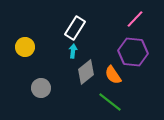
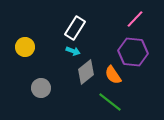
cyan arrow: rotated 104 degrees clockwise
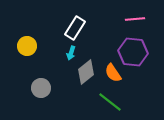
pink line: rotated 42 degrees clockwise
yellow circle: moved 2 px right, 1 px up
cyan arrow: moved 2 px left, 2 px down; rotated 88 degrees clockwise
orange semicircle: moved 2 px up
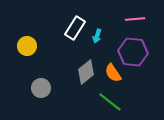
cyan arrow: moved 26 px right, 17 px up
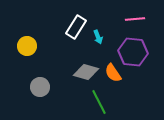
white rectangle: moved 1 px right, 1 px up
cyan arrow: moved 1 px right, 1 px down; rotated 40 degrees counterclockwise
gray diamond: rotated 55 degrees clockwise
gray circle: moved 1 px left, 1 px up
green line: moved 11 px left; rotated 25 degrees clockwise
